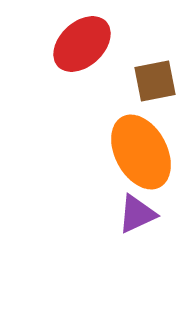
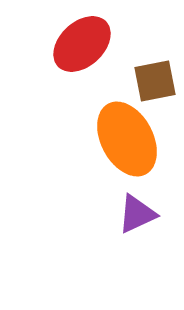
orange ellipse: moved 14 px left, 13 px up
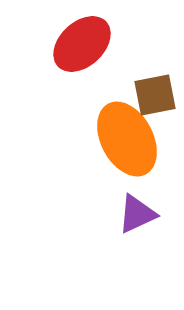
brown square: moved 14 px down
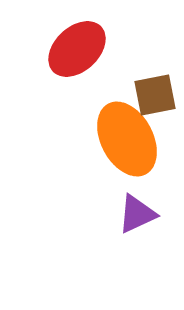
red ellipse: moved 5 px left, 5 px down
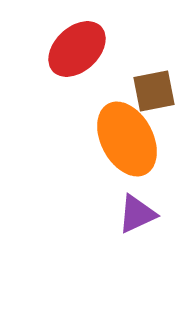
brown square: moved 1 px left, 4 px up
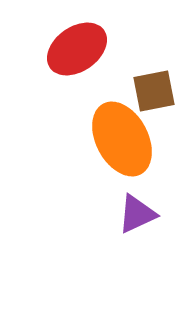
red ellipse: rotated 8 degrees clockwise
orange ellipse: moved 5 px left
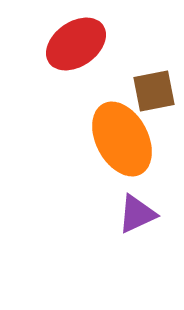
red ellipse: moved 1 px left, 5 px up
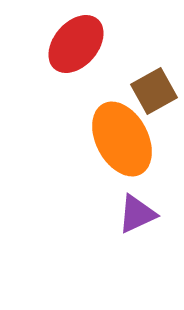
red ellipse: rotated 14 degrees counterclockwise
brown square: rotated 18 degrees counterclockwise
